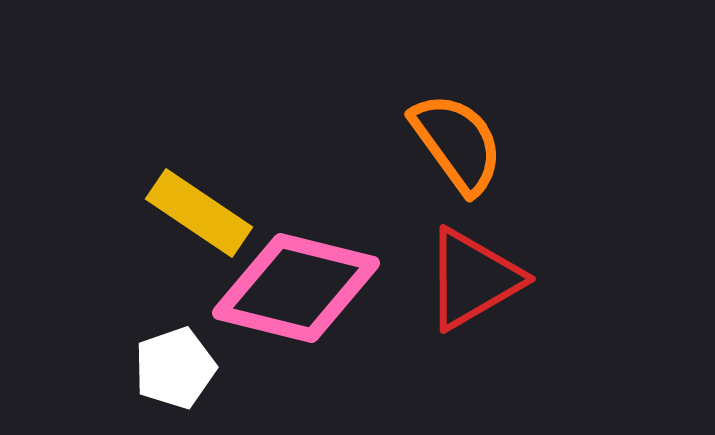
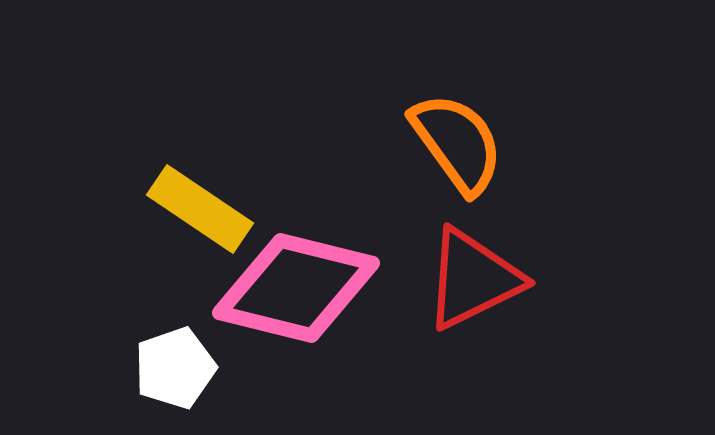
yellow rectangle: moved 1 px right, 4 px up
red triangle: rotated 4 degrees clockwise
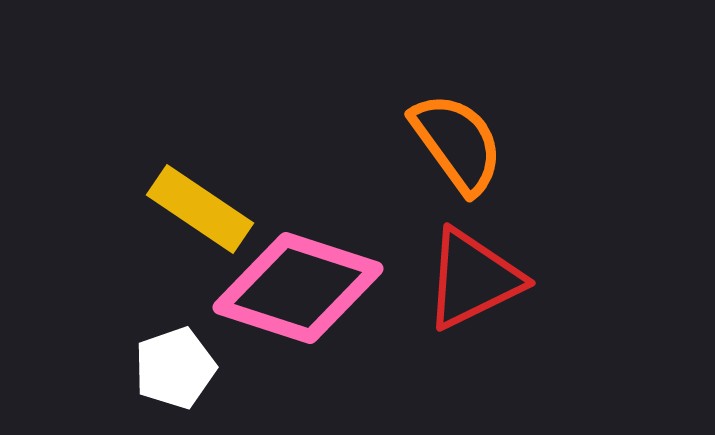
pink diamond: moved 2 px right; rotated 4 degrees clockwise
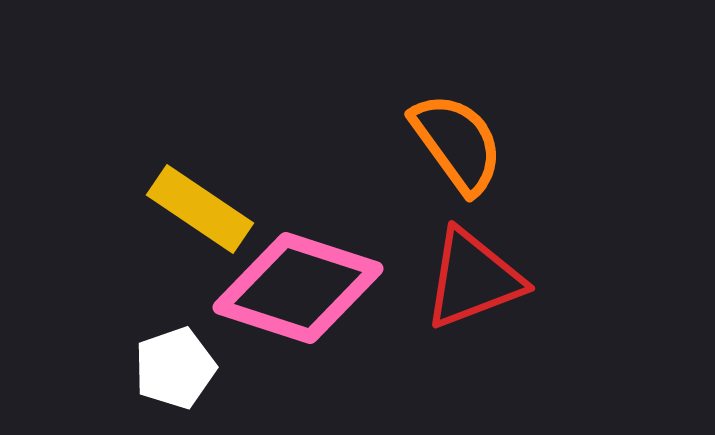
red triangle: rotated 5 degrees clockwise
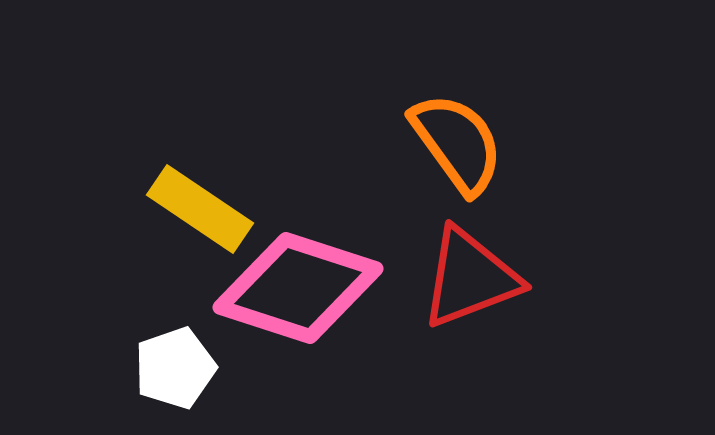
red triangle: moved 3 px left, 1 px up
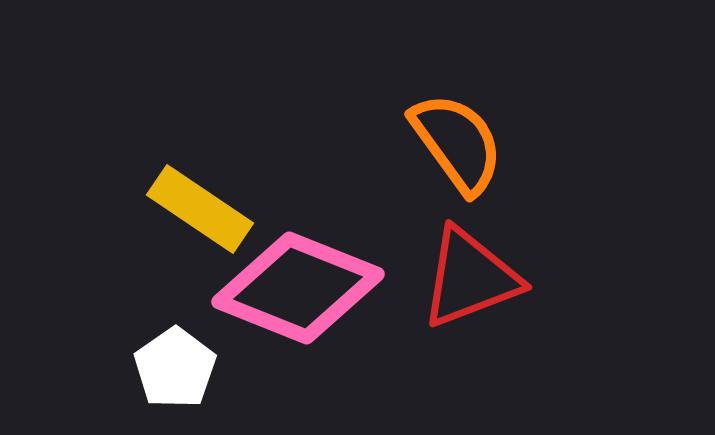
pink diamond: rotated 4 degrees clockwise
white pentagon: rotated 16 degrees counterclockwise
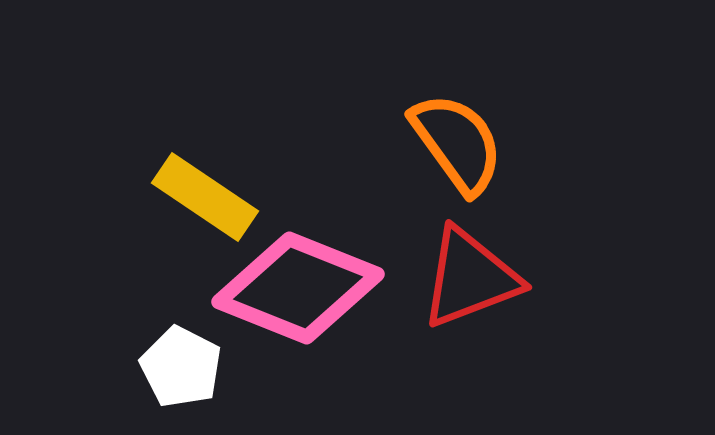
yellow rectangle: moved 5 px right, 12 px up
white pentagon: moved 6 px right, 1 px up; rotated 10 degrees counterclockwise
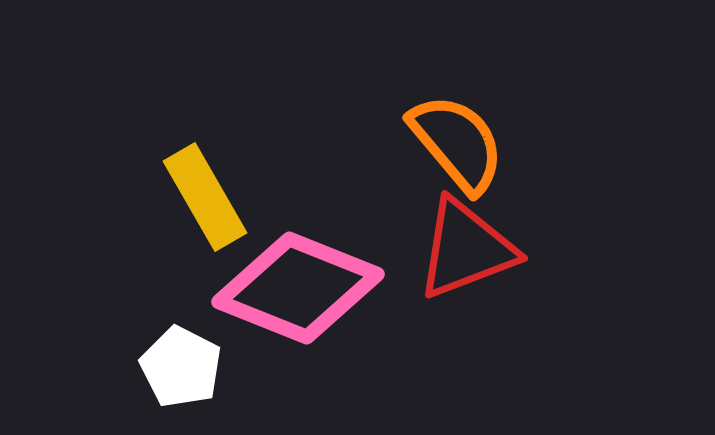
orange semicircle: rotated 4 degrees counterclockwise
yellow rectangle: rotated 26 degrees clockwise
red triangle: moved 4 px left, 29 px up
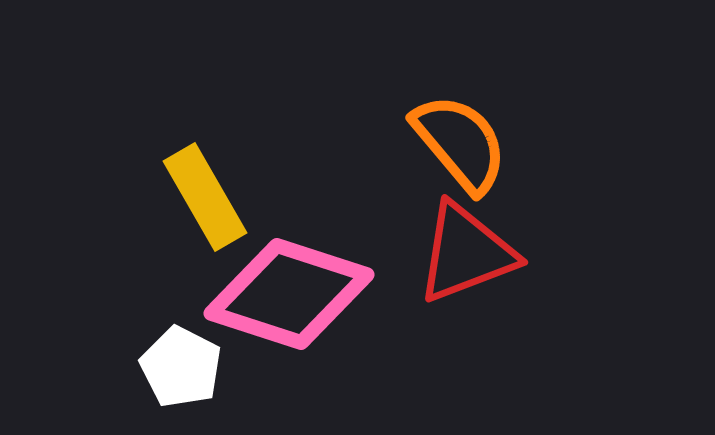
orange semicircle: moved 3 px right
red triangle: moved 4 px down
pink diamond: moved 9 px left, 6 px down; rotated 4 degrees counterclockwise
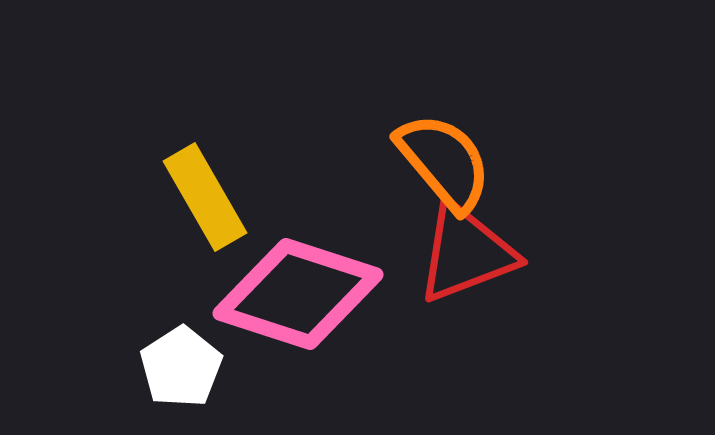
orange semicircle: moved 16 px left, 19 px down
pink diamond: moved 9 px right
white pentagon: rotated 12 degrees clockwise
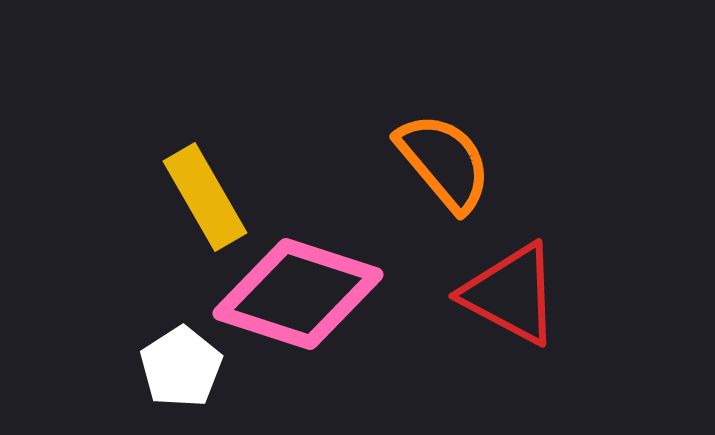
red triangle: moved 45 px right, 41 px down; rotated 49 degrees clockwise
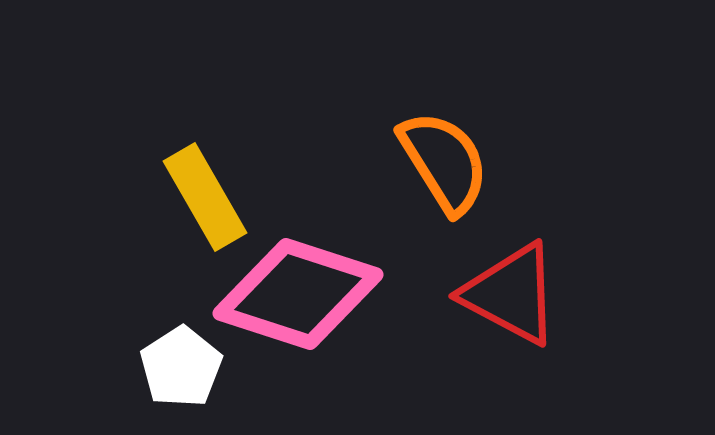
orange semicircle: rotated 8 degrees clockwise
